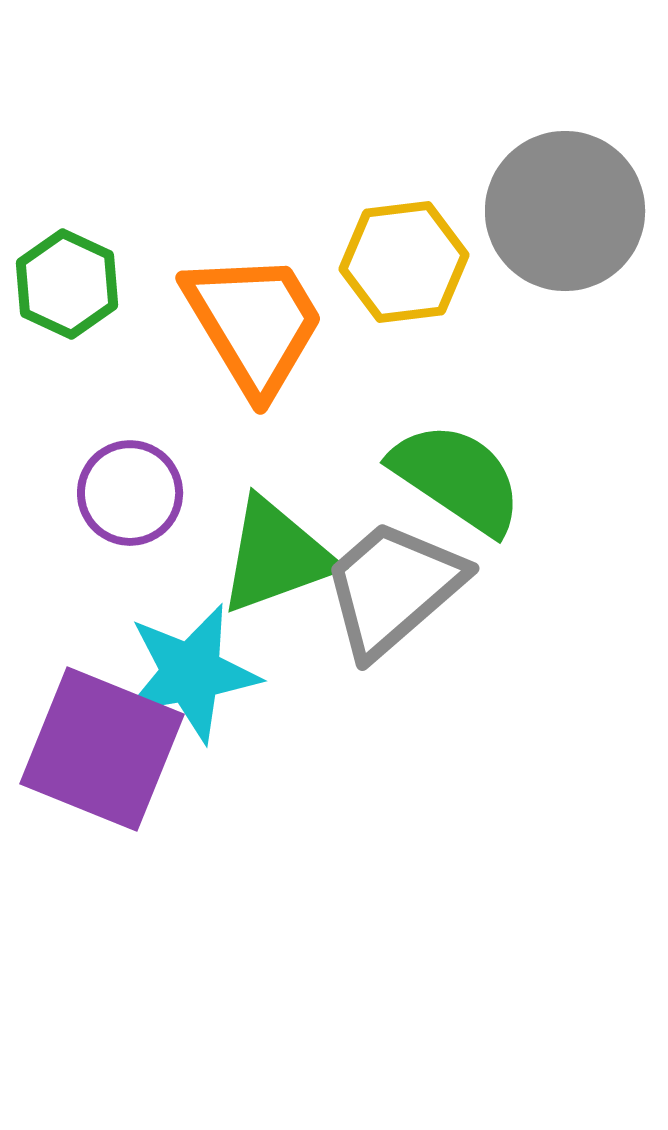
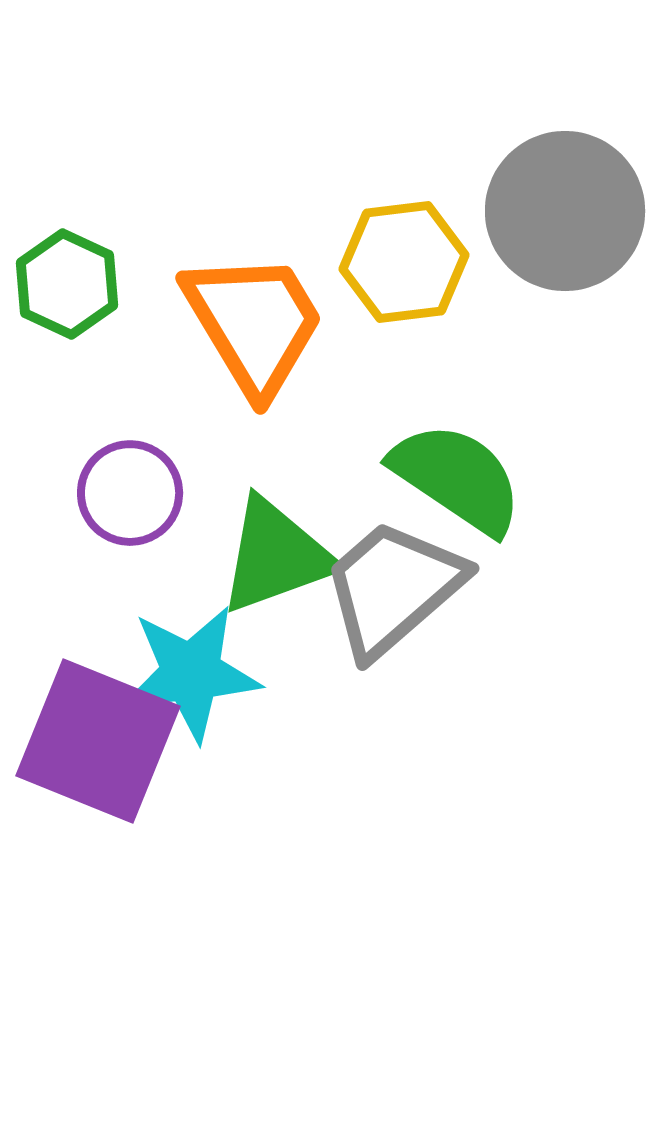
cyan star: rotated 5 degrees clockwise
purple square: moved 4 px left, 8 px up
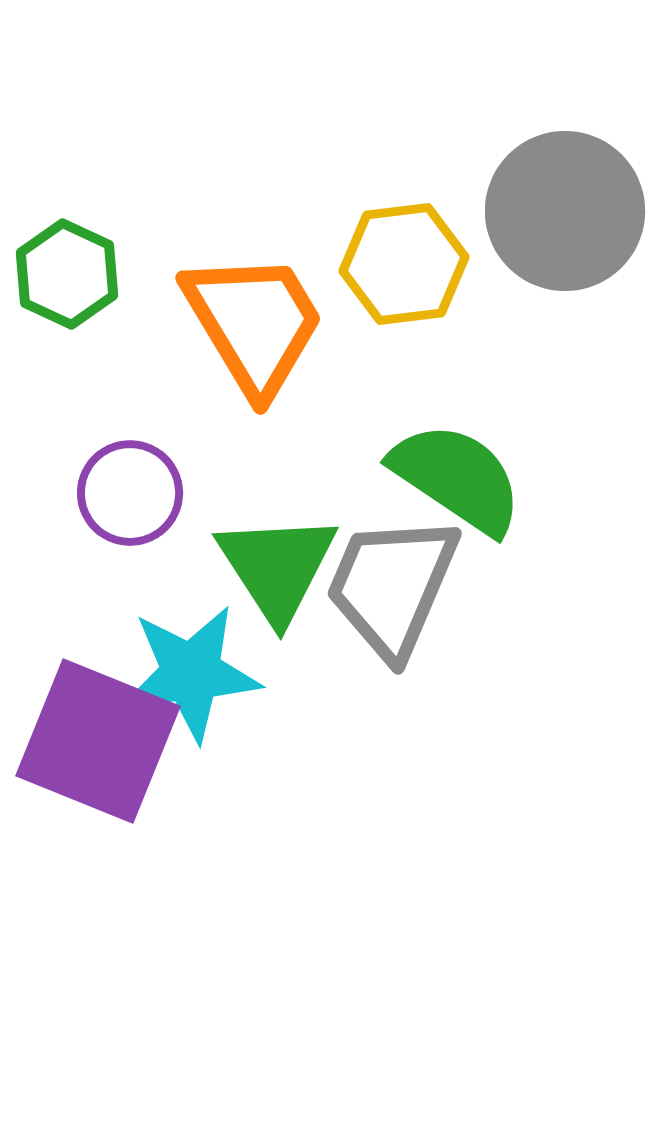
yellow hexagon: moved 2 px down
green hexagon: moved 10 px up
green triangle: moved 1 px right, 11 px down; rotated 43 degrees counterclockwise
gray trapezoid: moved 1 px left, 2 px up; rotated 26 degrees counterclockwise
